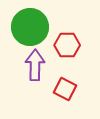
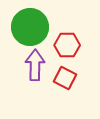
red square: moved 11 px up
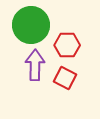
green circle: moved 1 px right, 2 px up
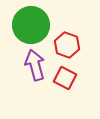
red hexagon: rotated 20 degrees clockwise
purple arrow: rotated 16 degrees counterclockwise
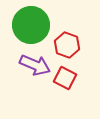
purple arrow: rotated 128 degrees clockwise
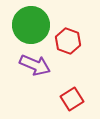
red hexagon: moved 1 px right, 4 px up
red square: moved 7 px right, 21 px down; rotated 30 degrees clockwise
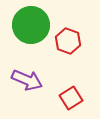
purple arrow: moved 8 px left, 15 px down
red square: moved 1 px left, 1 px up
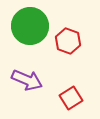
green circle: moved 1 px left, 1 px down
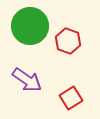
purple arrow: rotated 12 degrees clockwise
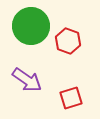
green circle: moved 1 px right
red square: rotated 15 degrees clockwise
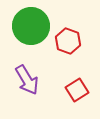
purple arrow: rotated 24 degrees clockwise
red square: moved 6 px right, 8 px up; rotated 15 degrees counterclockwise
